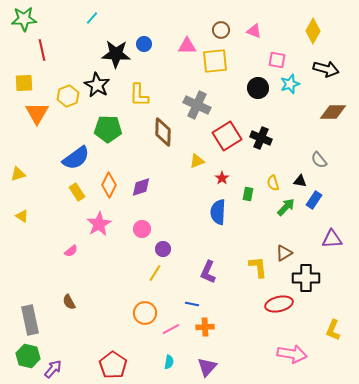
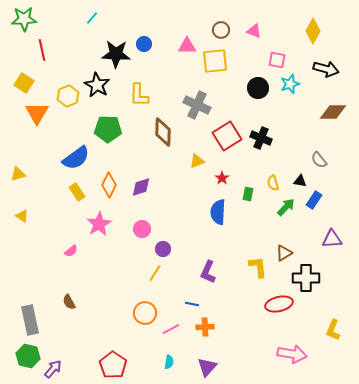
yellow square at (24, 83): rotated 36 degrees clockwise
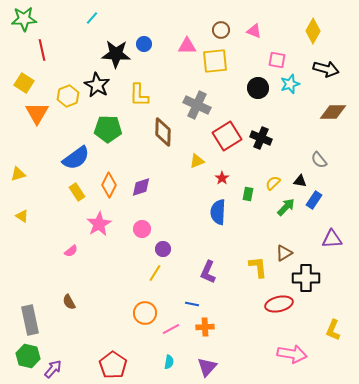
yellow semicircle at (273, 183): rotated 63 degrees clockwise
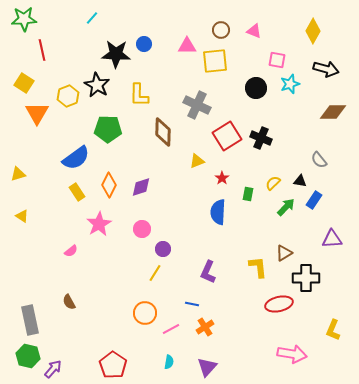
black circle at (258, 88): moved 2 px left
orange cross at (205, 327): rotated 30 degrees counterclockwise
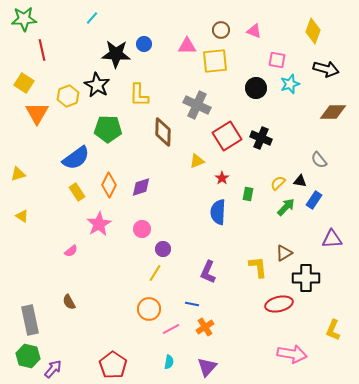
yellow diamond at (313, 31): rotated 10 degrees counterclockwise
yellow semicircle at (273, 183): moved 5 px right
orange circle at (145, 313): moved 4 px right, 4 px up
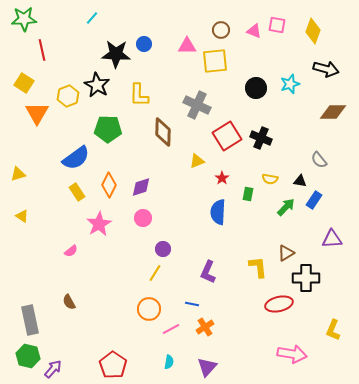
pink square at (277, 60): moved 35 px up
yellow semicircle at (278, 183): moved 8 px left, 4 px up; rotated 126 degrees counterclockwise
pink circle at (142, 229): moved 1 px right, 11 px up
brown triangle at (284, 253): moved 2 px right
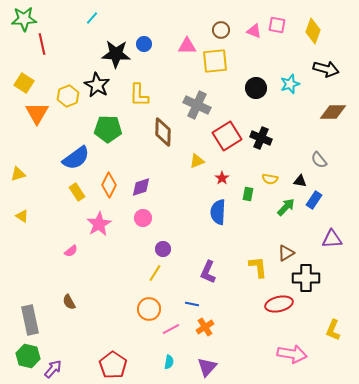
red line at (42, 50): moved 6 px up
